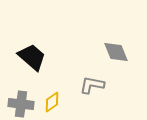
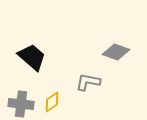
gray diamond: rotated 48 degrees counterclockwise
gray L-shape: moved 4 px left, 3 px up
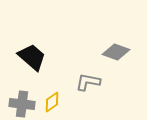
gray cross: moved 1 px right
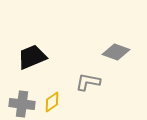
black trapezoid: rotated 64 degrees counterclockwise
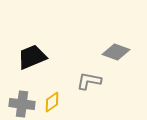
gray L-shape: moved 1 px right, 1 px up
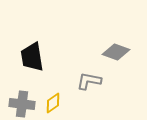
black trapezoid: rotated 76 degrees counterclockwise
yellow diamond: moved 1 px right, 1 px down
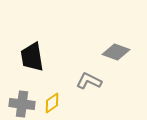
gray L-shape: rotated 15 degrees clockwise
yellow diamond: moved 1 px left
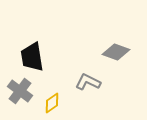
gray L-shape: moved 1 px left, 1 px down
gray cross: moved 2 px left, 13 px up; rotated 30 degrees clockwise
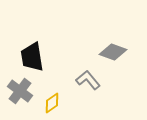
gray diamond: moved 3 px left
gray L-shape: moved 2 px up; rotated 25 degrees clockwise
